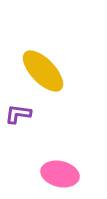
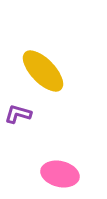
purple L-shape: rotated 8 degrees clockwise
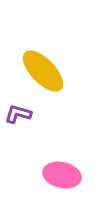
pink ellipse: moved 2 px right, 1 px down
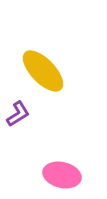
purple L-shape: rotated 132 degrees clockwise
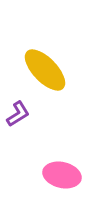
yellow ellipse: moved 2 px right, 1 px up
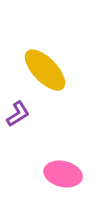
pink ellipse: moved 1 px right, 1 px up
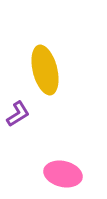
yellow ellipse: rotated 30 degrees clockwise
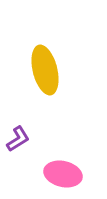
purple L-shape: moved 25 px down
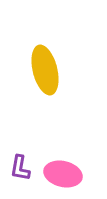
purple L-shape: moved 2 px right, 29 px down; rotated 132 degrees clockwise
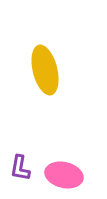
pink ellipse: moved 1 px right, 1 px down
